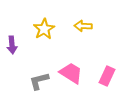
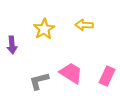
yellow arrow: moved 1 px right, 1 px up
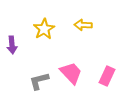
yellow arrow: moved 1 px left
pink trapezoid: rotated 15 degrees clockwise
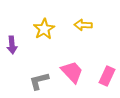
pink trapezoid: moved 1 px right, 1 px up
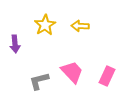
yellow arrow: moved 3 px left, 1 px down
yellow star: moved 1 px right, 4 px up
purple arrow: moved 3 px right, 1 px up
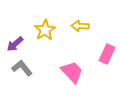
yellow star: moved 5 px down
purple arrow: rotated 54 degrees clockwise
pink rectangle: moved 22 px up
gray L-shape: moved 17 px left, 13 px up; rotated 65 degrees clockwise
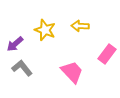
yellow star: rotated 20 degrees counterclockwise
pink rectangle: rotated 12 degrees clockwise
